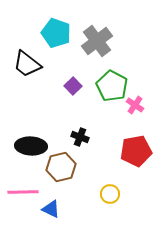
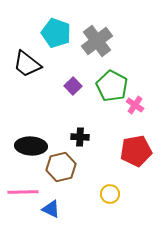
black cross: rotated 18 degrees counterclockwise
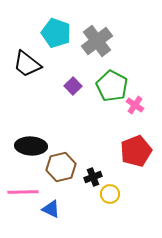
black cross: moved 13 px right, 40 px down; rotated 24 degrees counterclockwise
red pentagon: rotated 12 degrees counterclockwise
